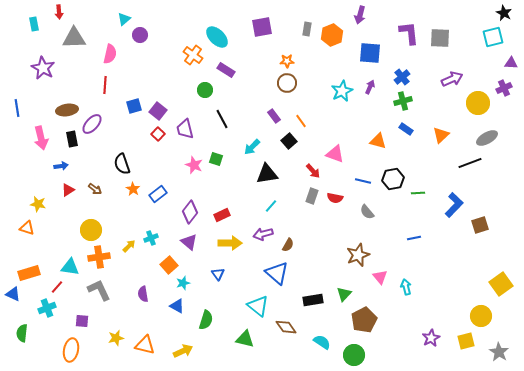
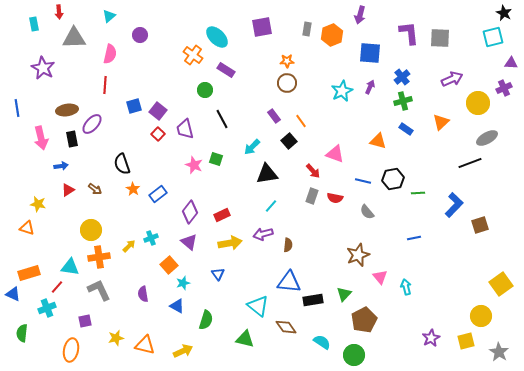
cyan triangle at (124, 19): moved 15 px left, 3 px up
orange triangle at (441, 135): moved 13 px up
yellow arrow at (230, 243): rotated 10 degrees counterclockwise
brown semicircle at (288, 245): rotated 24 degrees counterclockwise
blue triangle at (277, 273): moved 12 px right, 9 px down; rotated 35 degrees counterclockwise
purple square at (82, 321): moved 3 px right; rotated 16 degrees counterclockwise
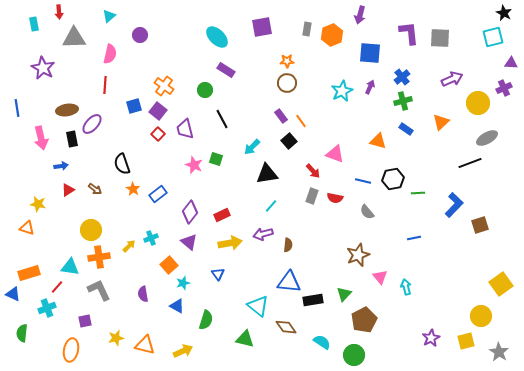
orange cross at (193, 55): moved 29 px left, 31 px down
purple rectangle at (274, 116): moved 7 px right
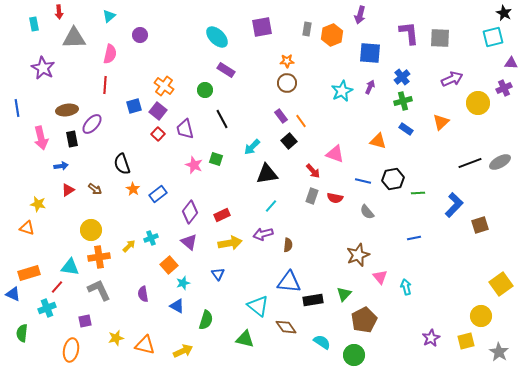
gray ellipse at (487, 138): moved 13 px right, 24 px down
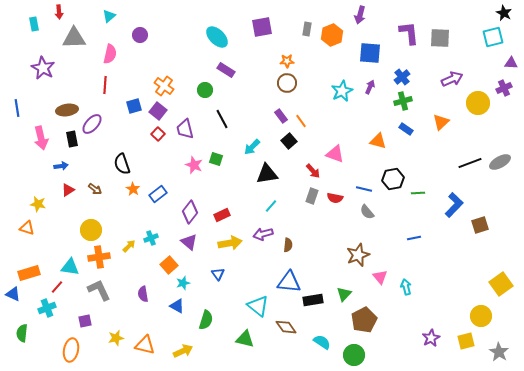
blue line at (363, 181): moved 1 px right, 8 px down
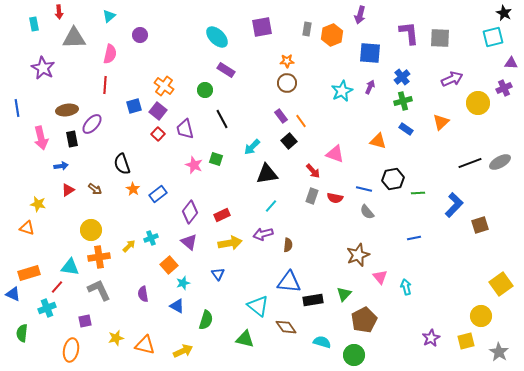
cyan semicircle at (322, 342): rotated 18 degrees counterclockwise
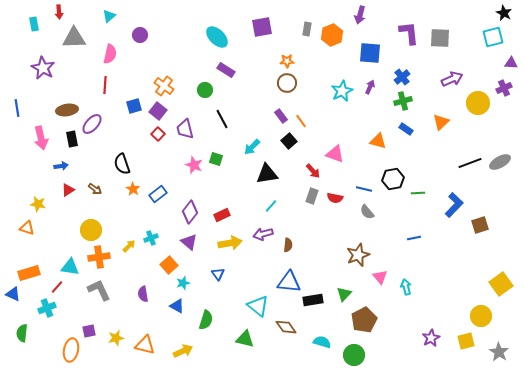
purple square at (85, 321): moved 4 px right, 10 px down
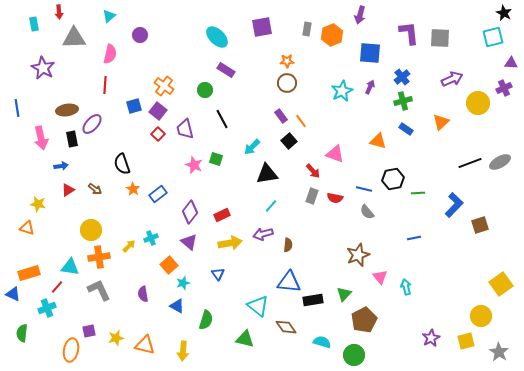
yellow arrow at (183, 351): rotated 120 degrees clockwise
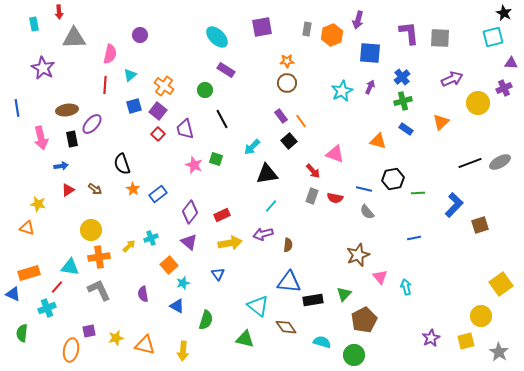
purple arrow at (360, 15): moved 2 px left, 5 px down
cyan triangle at (109, 16): moved 21 px right, 59 px down
